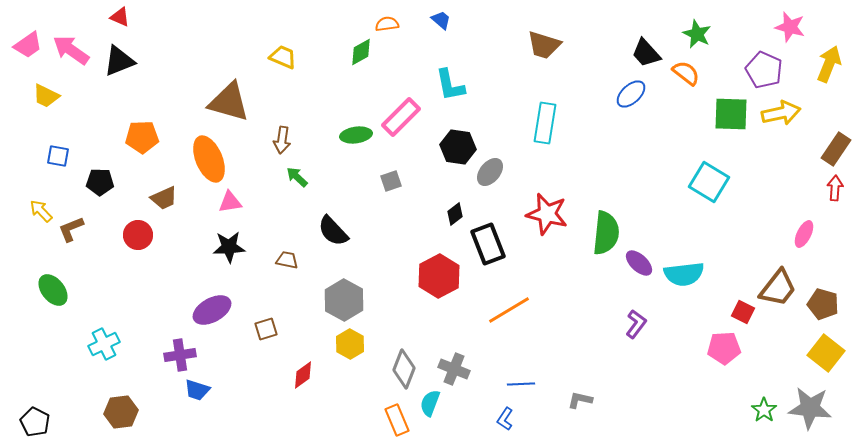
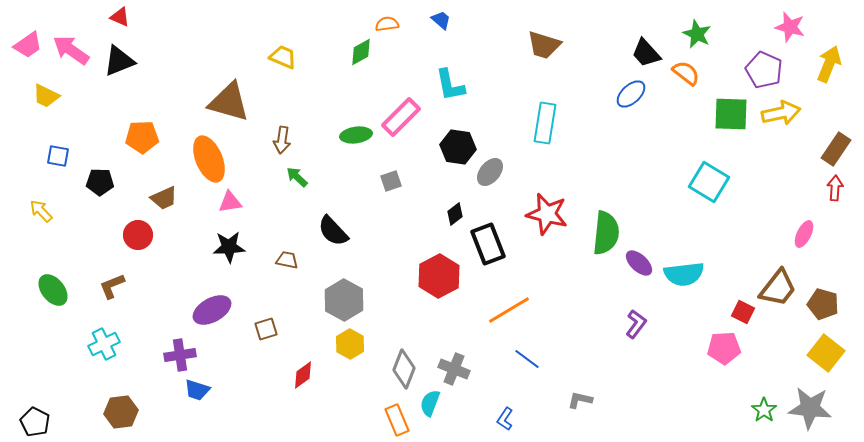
brown L-shape at (71, 229): moved 41 px right, 57 px down
blue line at (521, 384): moved 6 px right, 25 px up; rotated 40 degrees clockwise
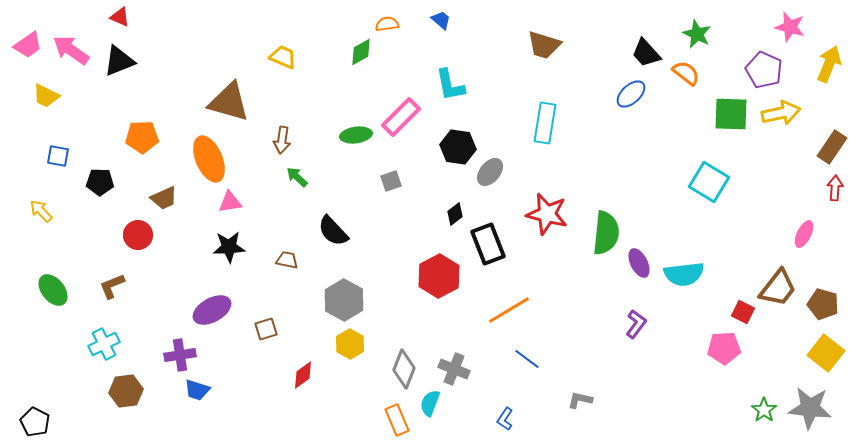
brown rectangle at (836, 149): moved 4 px left, 2 px up
purple ellipse at (639, 263): rotated 20 degrees clockwise
brown hexagon at (121, 412): moved 5 px right, 21 px up
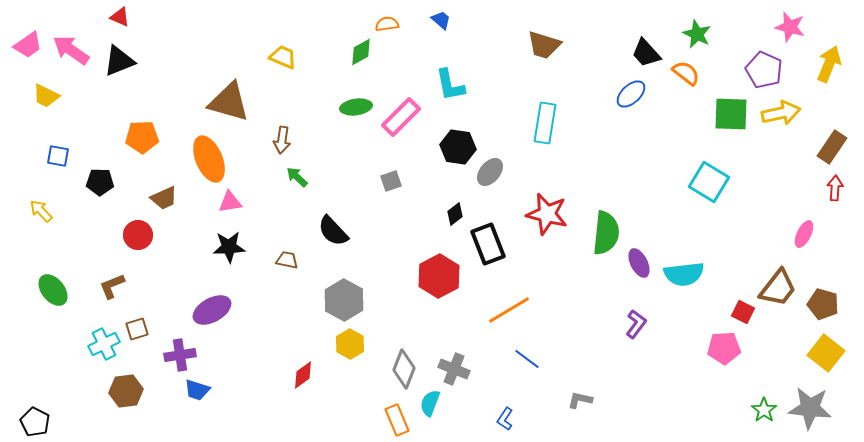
green ellipse at (356, 135): moved 28 px up
brown square at (266, 329): moved 129 px left
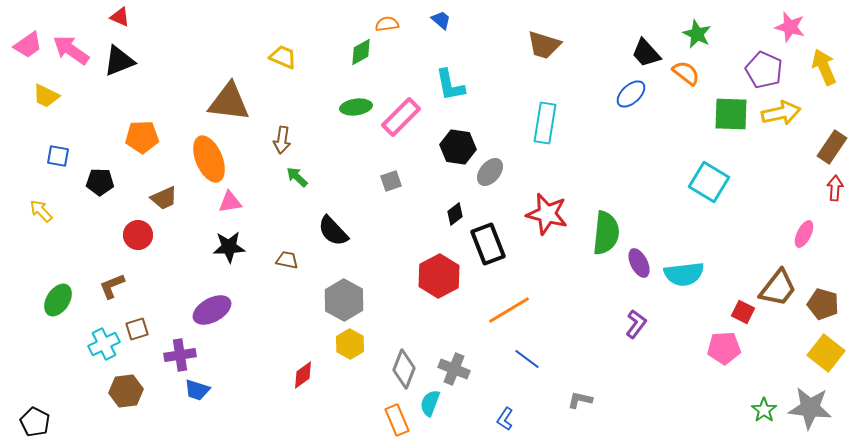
yellow arrow at (829, 64): moved 5 px left, 3 px down; rotated 45 degrees counterclockwise
brown triangle at (229, 102): rotated 9 degrees counterclockwise
green ellipse at (53, 290): moved 5 px right, 10 px down; rotated 72 degrees clockwise
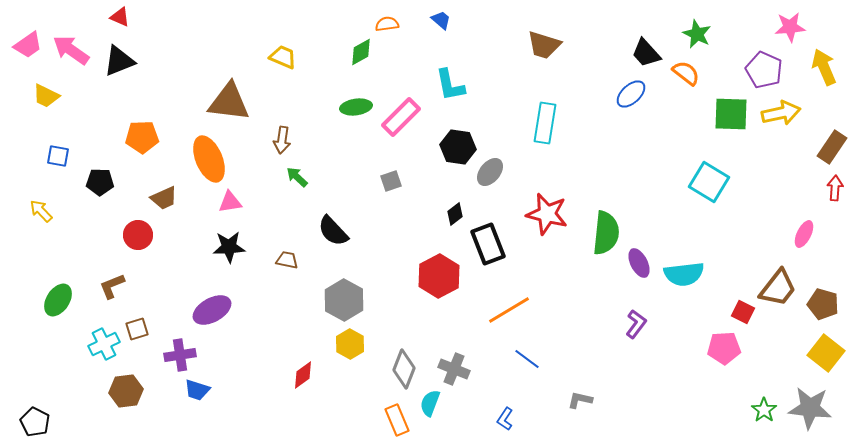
pink star at (790, 27): rotated 20 degrees counterclockwise
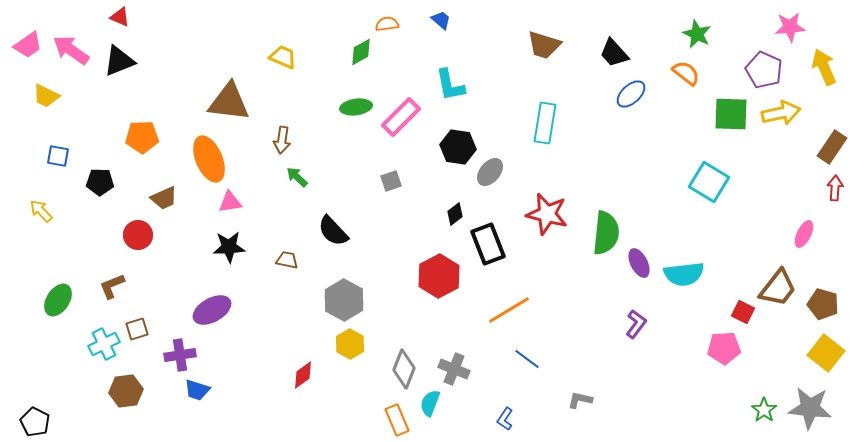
black trapezoid at (646, 53): moved 32 px left
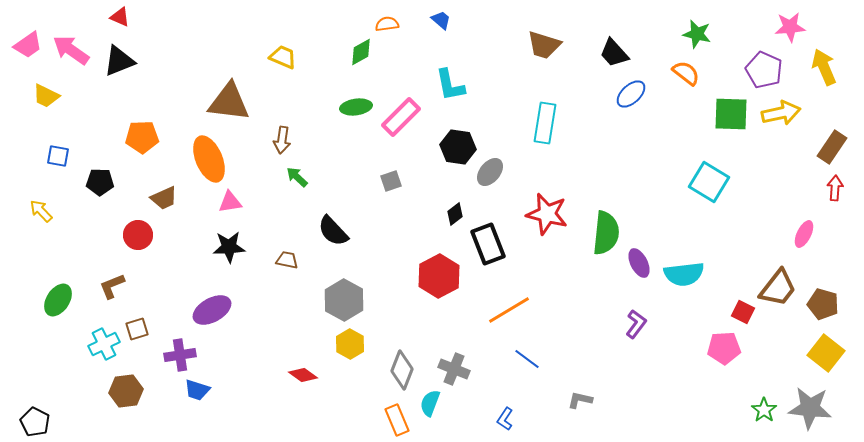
green star at (697, 34): rotated 12 degrees counterclockwise
gray diamond at (404, 369): moved 2 px left, 1 px down
red diamond at (303, 375): rotated 72 degrees clockwise
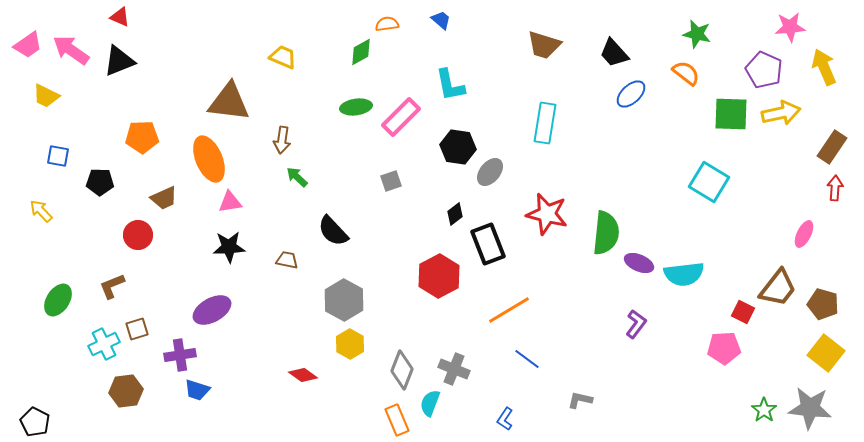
purple ellipse at (639, 263): rotated 40 degrees counterclockwise
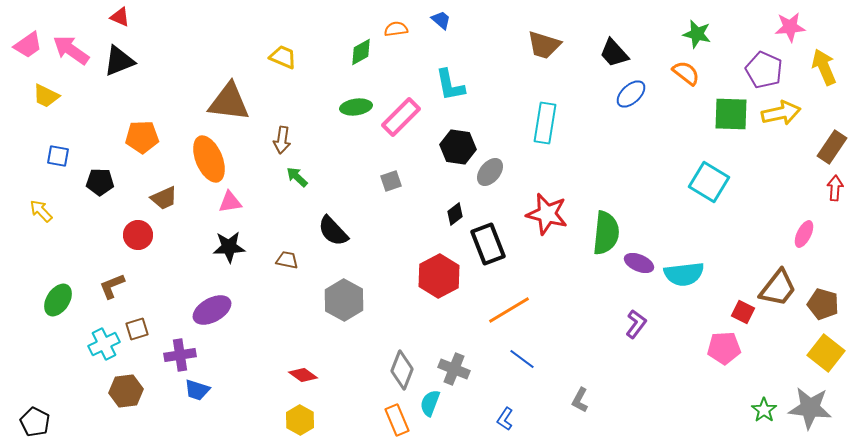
orange semicircle at (387, 24): moved 9 px right, 5 px down
yellow hexagon at (350, 344): moved 50 px left, 76 px down
blue line at (527, 359): moved 5 px left
gray L-shape at (580, 400): rotated 75 degrees counterclockwise
